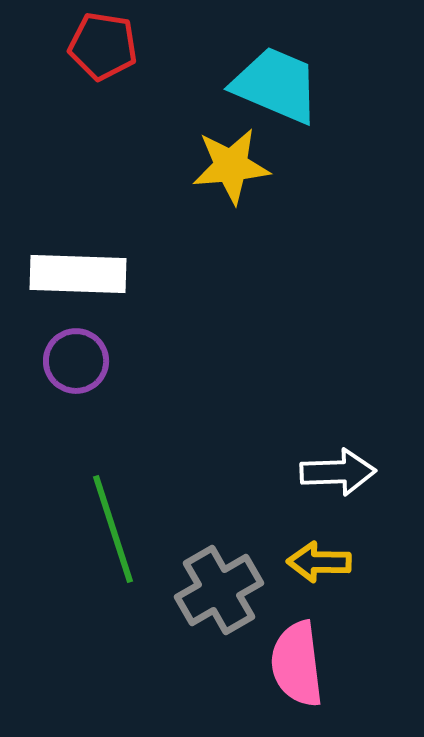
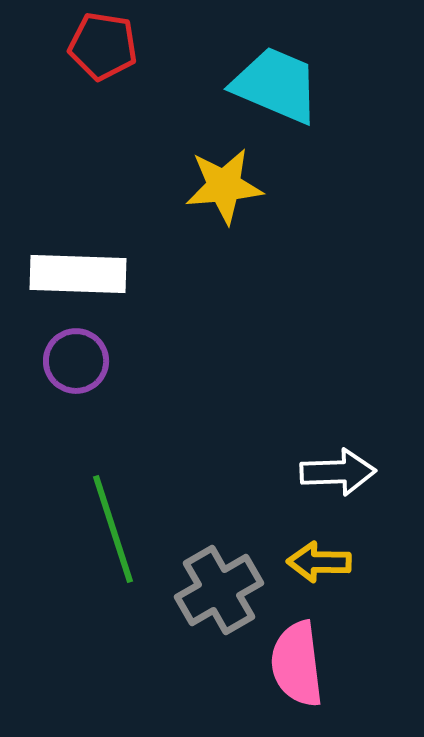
yellow star: moved 7 px left, 20 px down
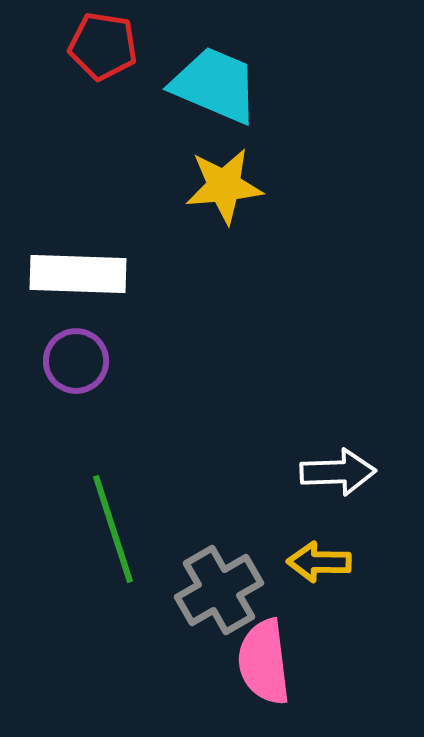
cyan trapezoid: moved 61 px left
pink semicircle: moved 33 px left, 2 px up
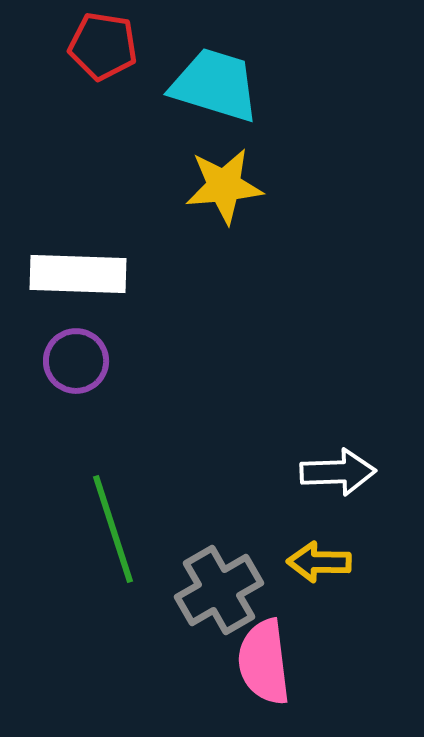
cyan trapezoid: rotated 6 degrees counterclockwise
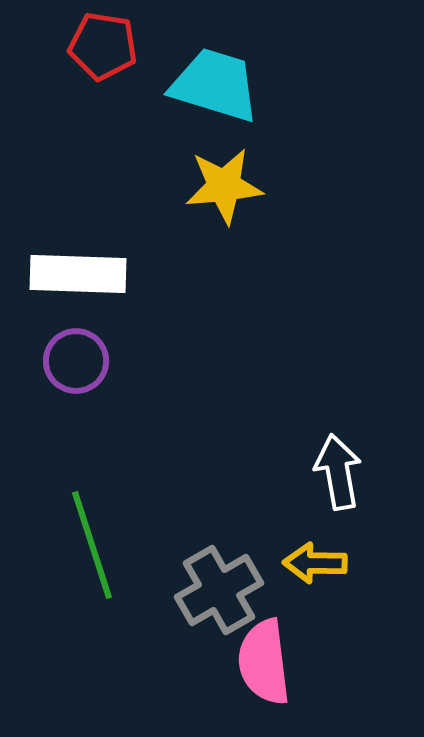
white arrow: rotated 98 degrees counterclockwise
green line: moved 21 px left, 16 px down
yellow arrow: moved 4 px left, 1 px down
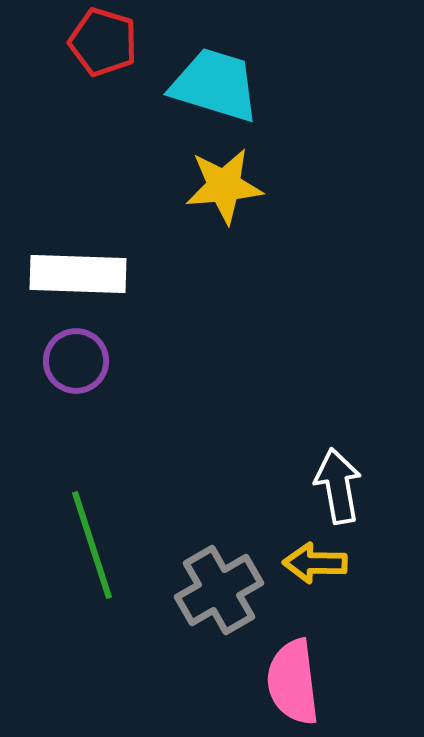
red pentagon: moved 4 px up; rotated 8 degrees clockwise
white arrow: moved 14 px down
pink semicircle: moved 29 px right, 20 px down
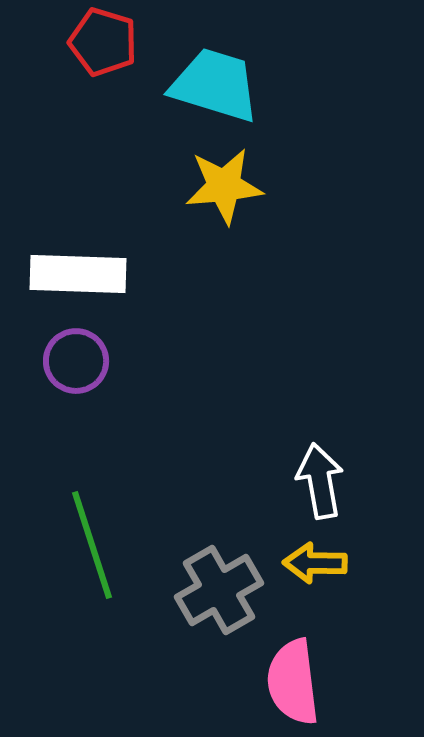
white arrow: moved 18 px left, 5 px up
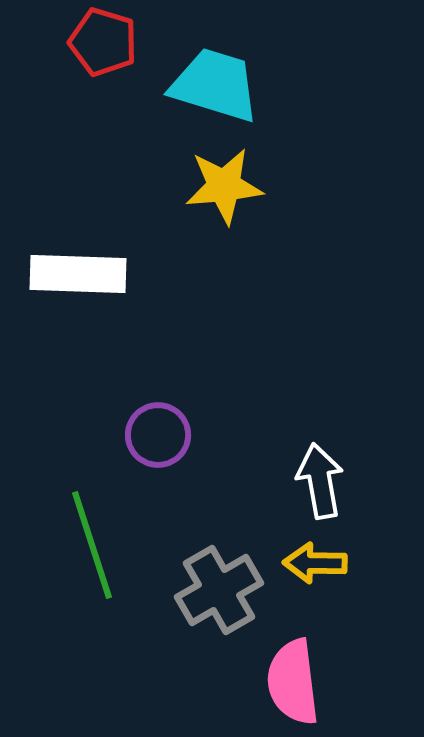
purple circle: moved 82 px right, 74 px down
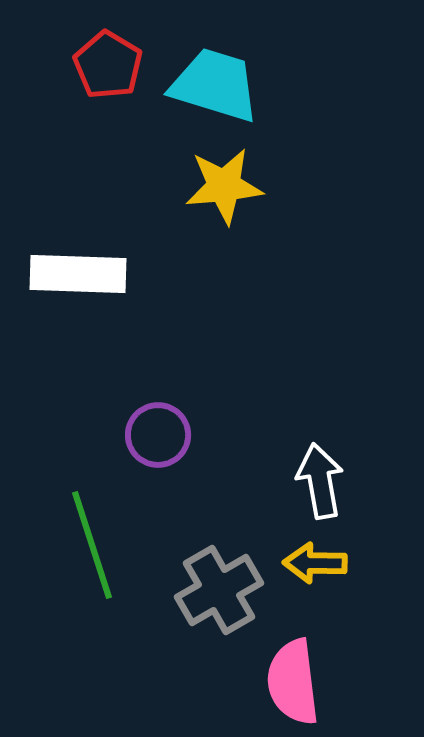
red pentagon: moved 5 px right, 23 px down; rotated 14 degrees clockwise
